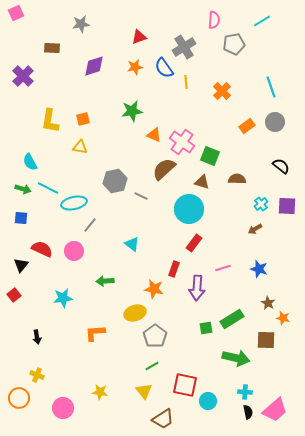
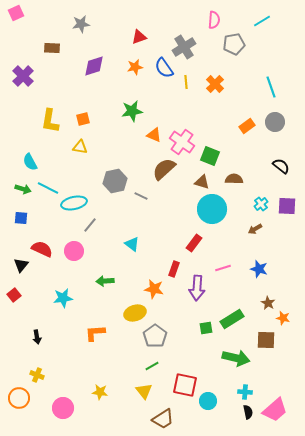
orange cross at (222, 91): moved 7 px left, 7 px up
brown semicircle at (237, 179): moved 3 px left
cyan circle at (189, 209): moved 23 px right
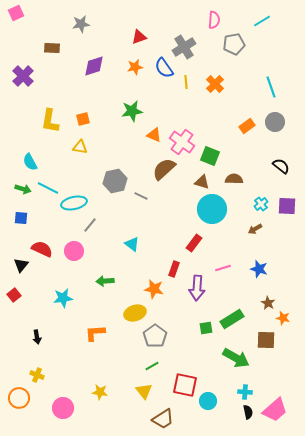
green arrow at (236, 358): rotated 16 degrees clockwise
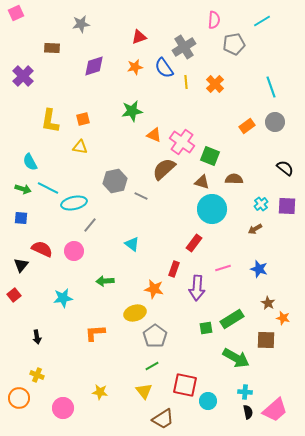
black semicircle at (281, 166): moved 4 px right, 2 px down
